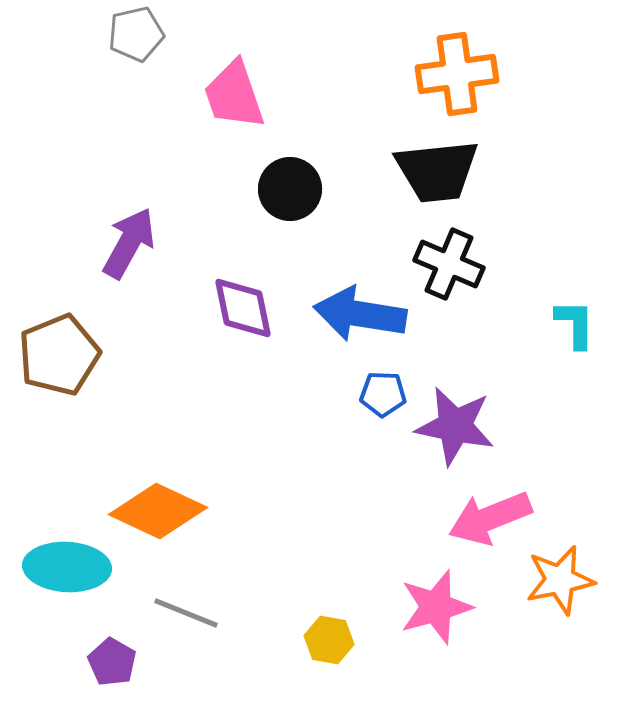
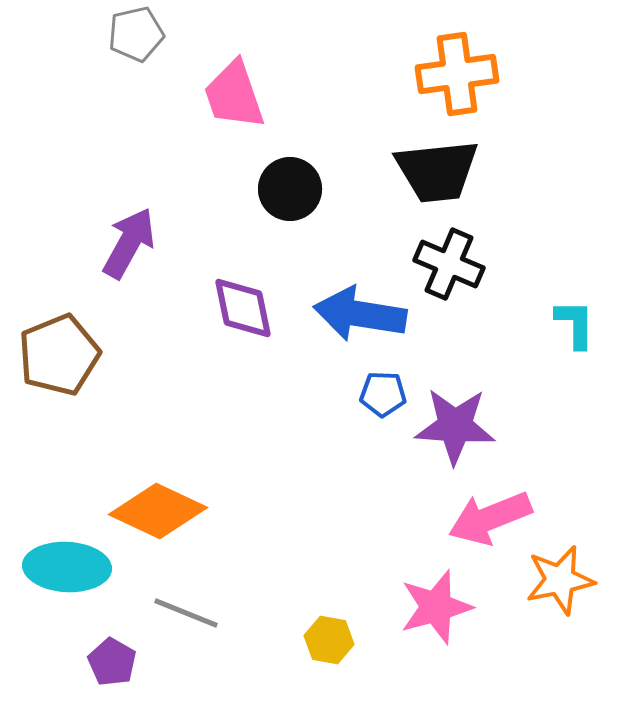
purple star: rotated 8 degrees counterclockwise
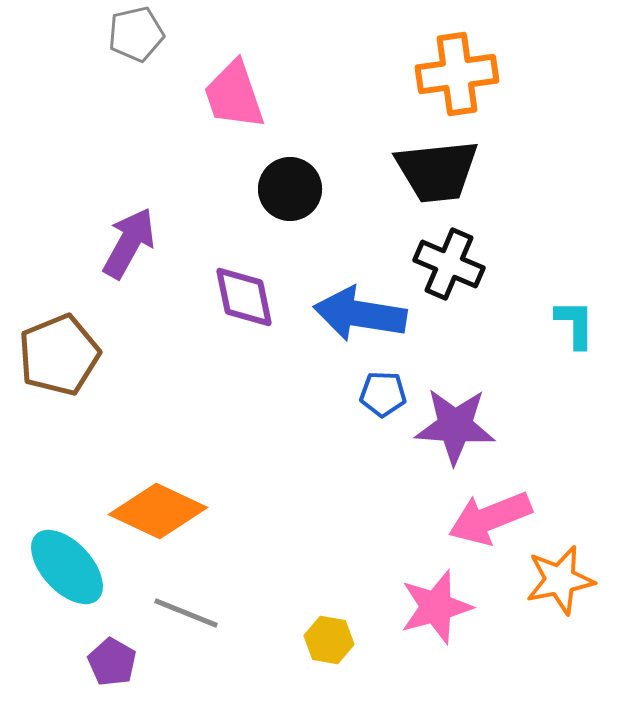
purple diamond: moved 1 px right, 11 px up
cyan ellipse: rotated 44 degrees clockwise
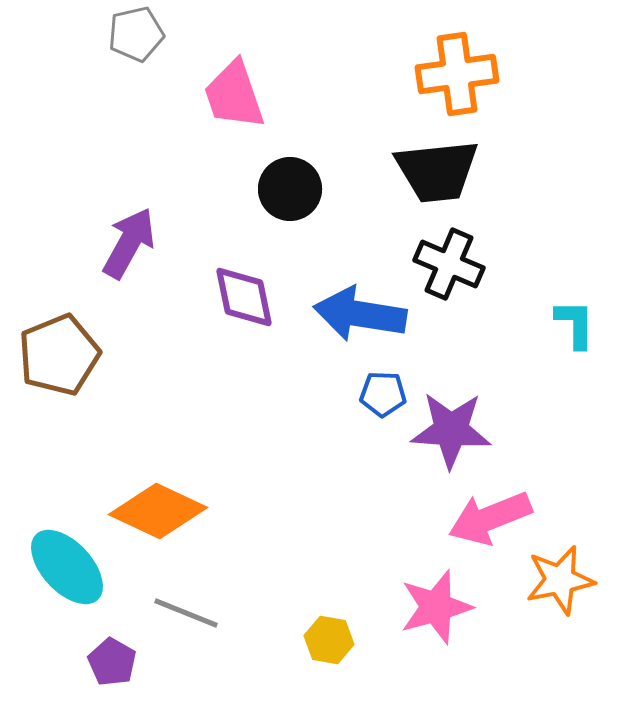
purple star: moved 4 px left, 4 px down
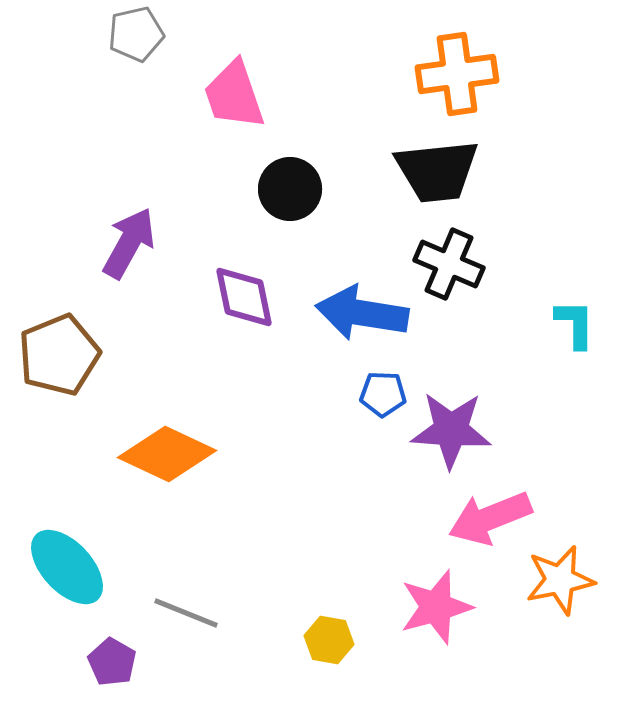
blue arrow: moved 2 px right, 1 px up
orange diamond: moved 9 px right, 57 px up
